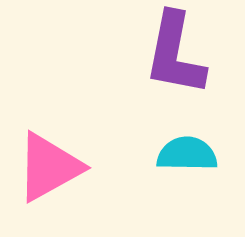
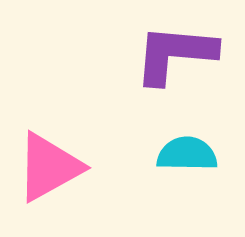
purple L-shape: rotated 84 degrees clockwise
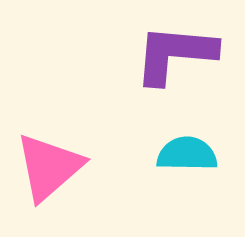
pink triangle: rotated 12 degrees counterclockwise
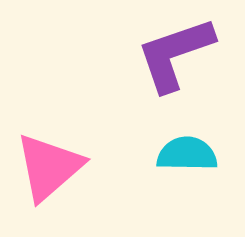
purple L-shape: rotated 24 degrees counterclockwise
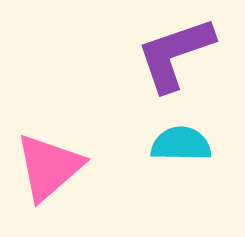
cyan semicircle: moved 6 px left, 10 px up
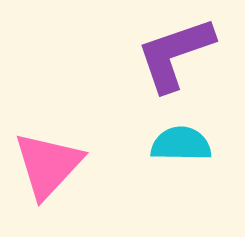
pink triangle: moved 1 px left, 2 px up; rotated 6 degrees counterclockwise
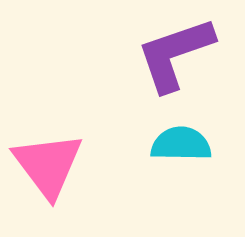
pink triangle: rotated 20 degrees counterclockwise
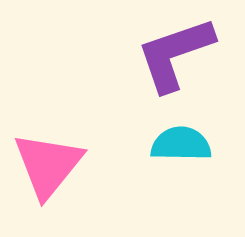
pink triangle: rotated 16 degrees clockwise
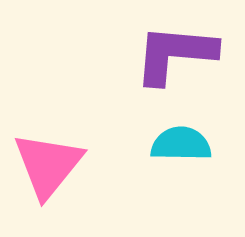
purple L-shape: rotated 24 degrees clockwise
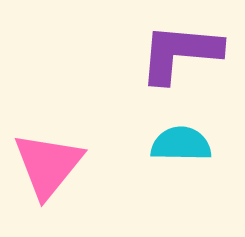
purple L-shape: moved 5 px right, 1 px up
